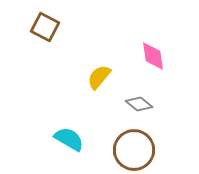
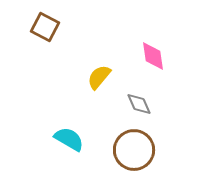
gray diamond: rotated 28 degrees clockwise
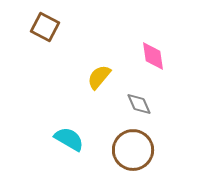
brown circle: moved 1 px left
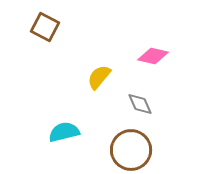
pink diamond: rotated 68 degrees counterclockwise
gray diamond: moved 1 px right
cyan semicircle: moved 5 px left, 7 px up; rotated 44 degrees counterclockwise
brown circle: moved 2 px left
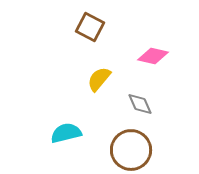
brown square: moved 45 px right
yellow semicircle: moved 2 px down
cyan semicircle: moved 2 px right, 1 px down
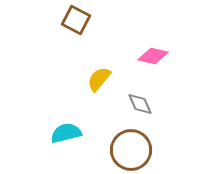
brown square: moved 14 px left, 7 px up
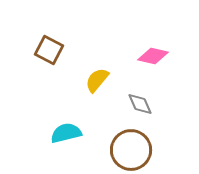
brown square: moved 27 px left, 30 px down
yellow semicircle: moved 2 px left, 1 px down
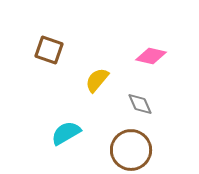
brown square: rotated 8 degrees counterclockwise
pink diamond: moved 2 px left
cyan semicircle: rotated 16 degrees counterclockwise
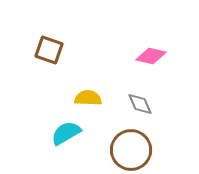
yellow semicircle: moved 9 px left, 18 px down; rotated 52 degrees clockwise
